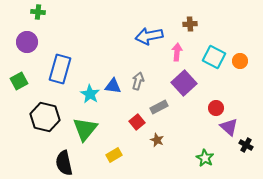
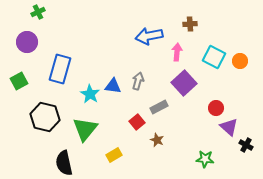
green cross: rotated 32 degrees counterclockwise
green star: moved 1 px down; rotated 24 degrees counterclockwise
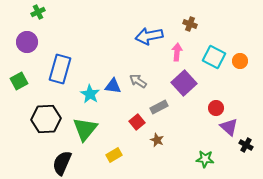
brown cross: rotated 24 degrees clockwise
gray arrow: rotated 72 degrees counterclockwise
black hexagon: moved 1 px right, 2 px down; rotated 16 degrees counterclockwise
black semicircle: moved 2 px left; rotated 35 degrees clockwise
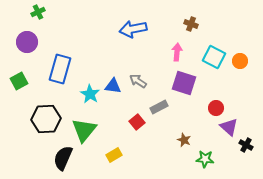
brown cross: moved 1 px right
blue arrow: moved 16 px left, 7 px up
purple square: rotated 30 degrees counterclockwise
green triangle: moved 1 px left, 1 px down
brown star: moved 27 px right
black semicircle: moved 1 px right, 5 px up
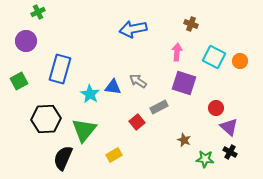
purple circle: moved 1 px left, 1 px up
blue triangle: moved 1 px down
black cross: moved 16 px left, 7 px down
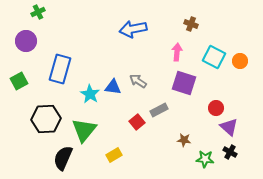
gray rectangle: moved 3 px down
brown star: rotated 16 degrees counterclockwise
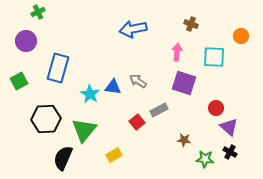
cyan square: rotated 25 degrees counterclockwise
orange circle: moved 1 px right, 25 px up
blue rectangle: moved 2 px left, 1 px up
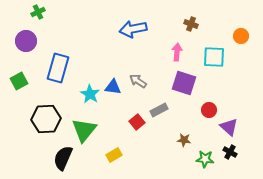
red circle: moved 7 px left, 2 px down
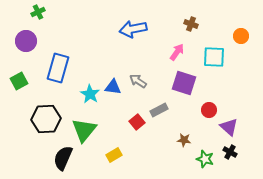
pink arrow: rotated 30 degrees clockwise
green star: rotated 12 degrees clockwise
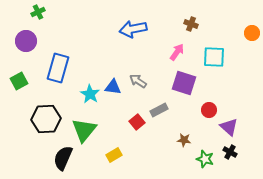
orange circle: moved 11 px right, 3 px up
